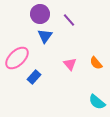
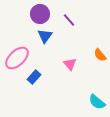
orange semicircle: moved 4 px right, 8 px up
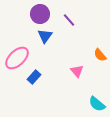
pink triangle: moved 7 px right, 7 px down
cyan semicircle: moved 2 px down
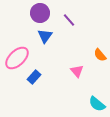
purple circle: moved 1 px up
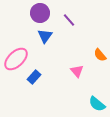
pink ellipse: moved 1 px left, 1 px down
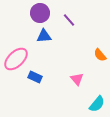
blue triangle: moved 1 px left; rotated 49 degrees clockwise
pink triangle: moved 8 px down
blue rectangle: moved 1 px right; rotated 72 degrees clockwise
cyan semicircle: rotated 90 degrees counterclockwise
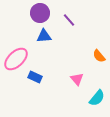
orange semicircle: moved 1 px left, 1 px down
cyan semicircle: moved 6 px up
